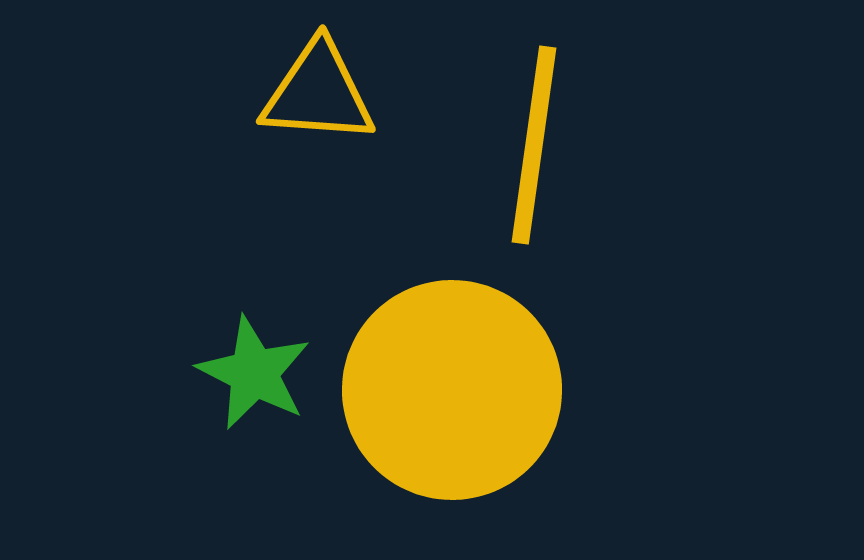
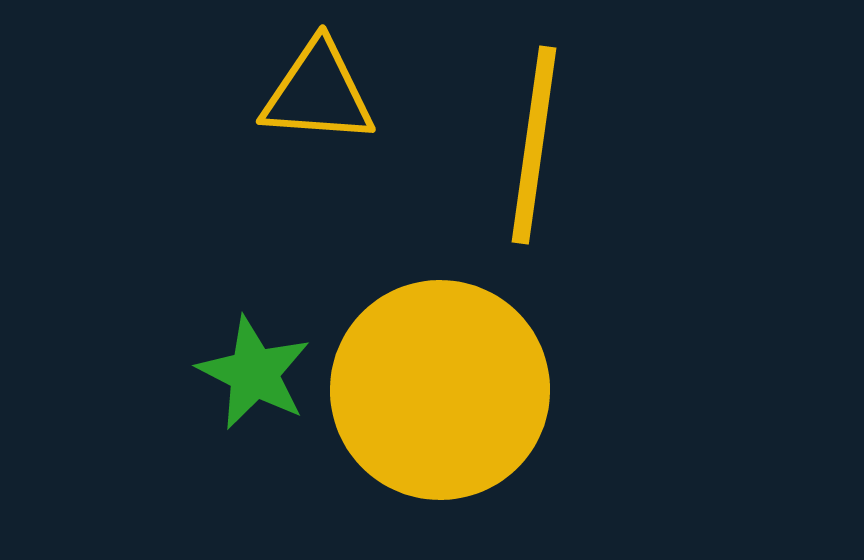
yellow circle: moved 12 px left
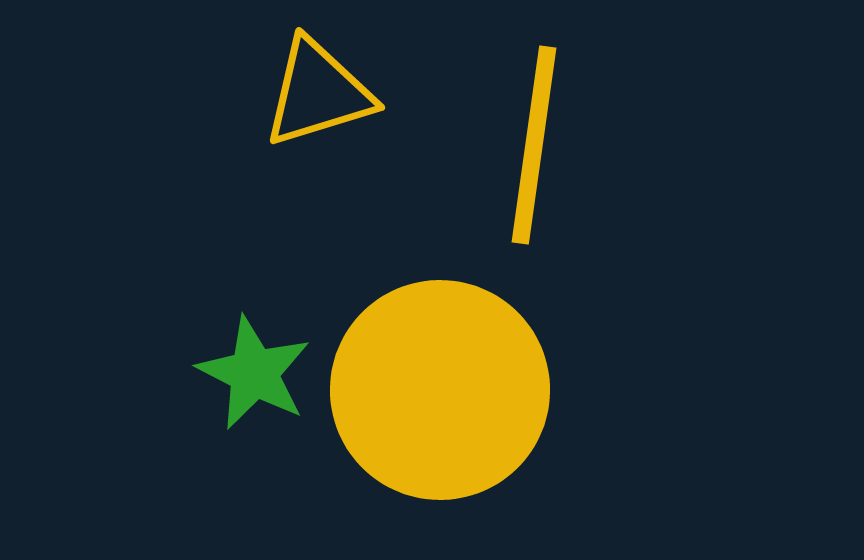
yellow triangle: rotated 21 degrees counterclockwise
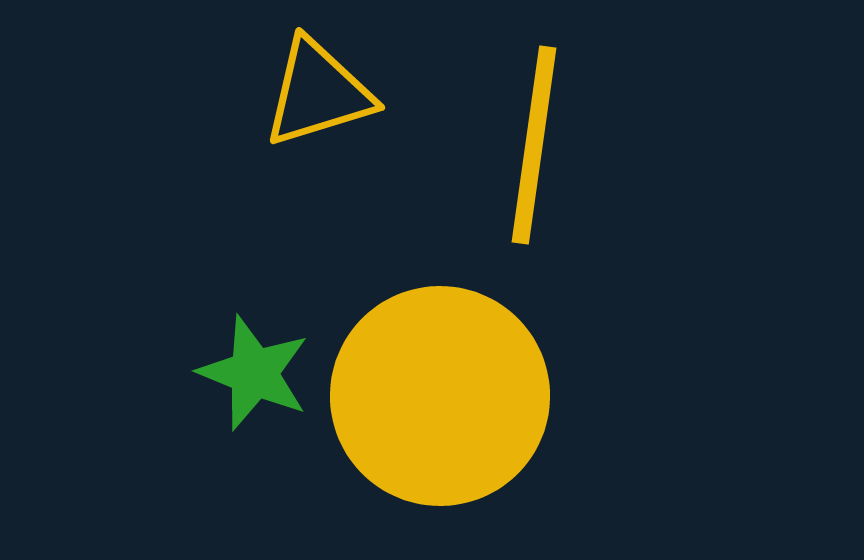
green star: rotated 5 degrees counterclockwise
yellow circle: moved 6 px down
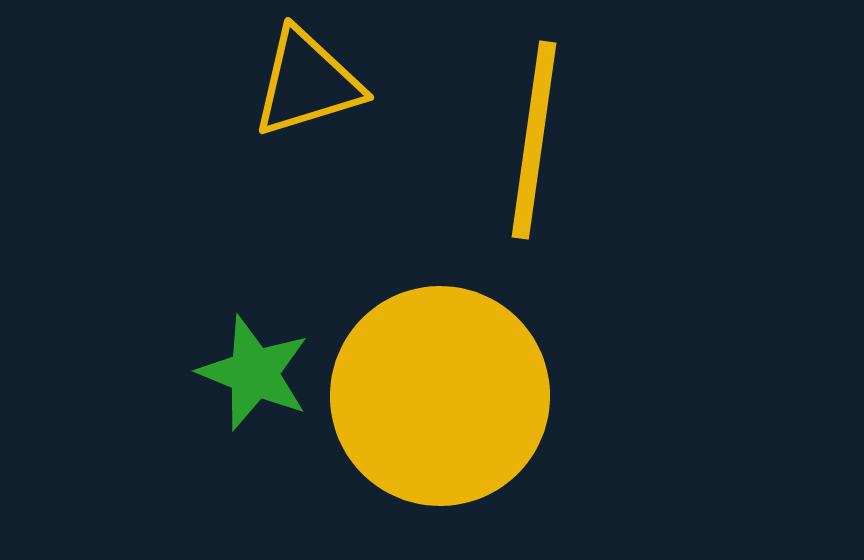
yellow triangle: moved 11 px left, 10 px up
yellow line: moved 5 px up
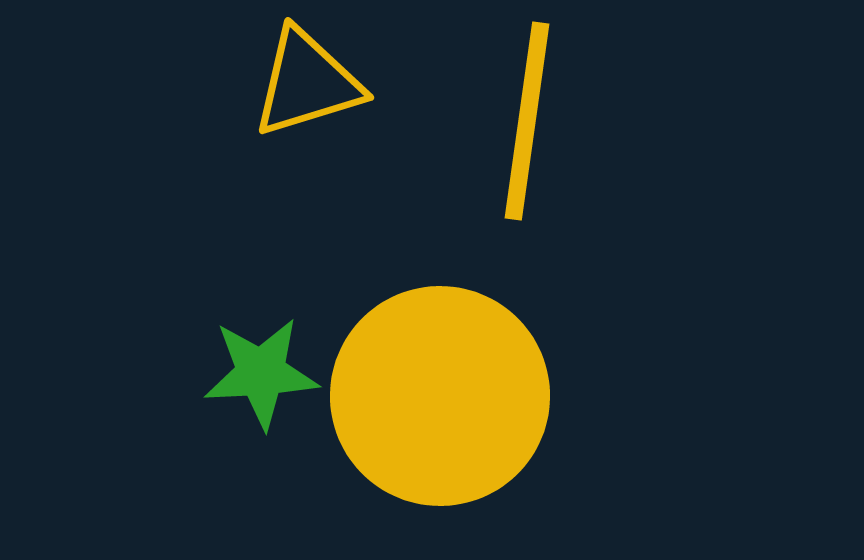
yellow line: moved 7 px left, 19 px up
green star: moved 7 px right; rotated 25 degrees counterclockwise
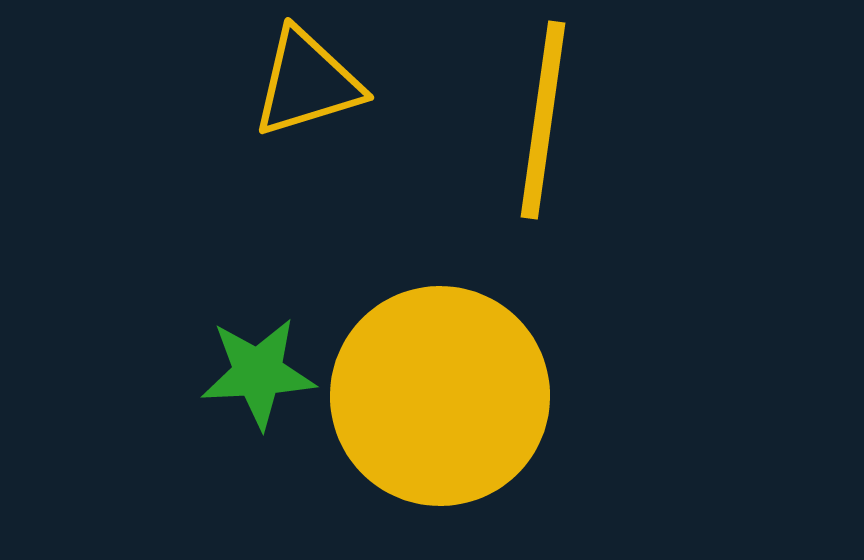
yellow line: moved 16 px right, 1 px up
green star: moved 3 px left
